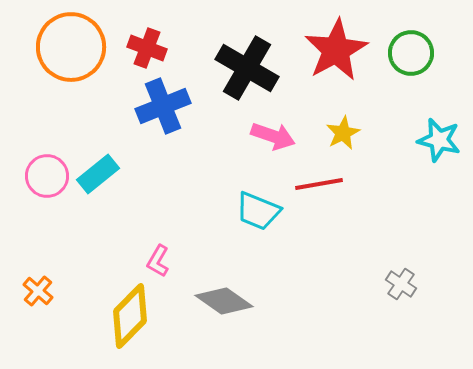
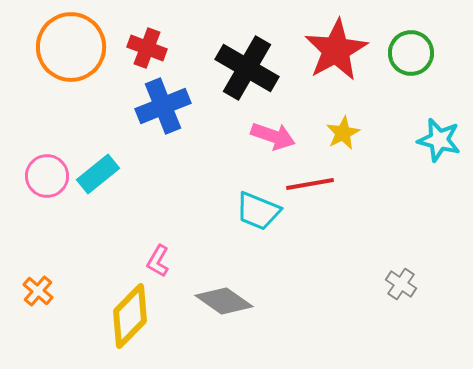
red line: moved 9 px left
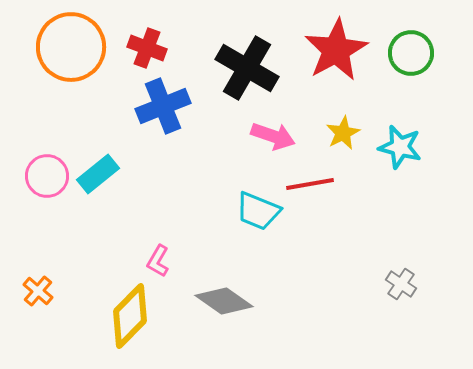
cyan star: moved 39 px left, 7 px down
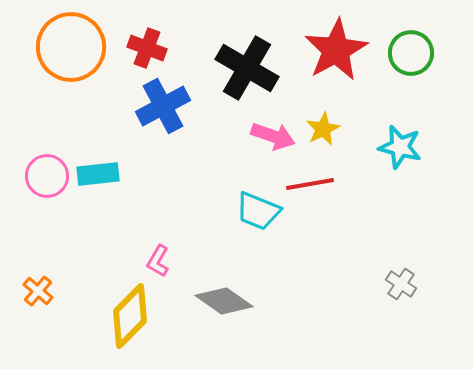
blue cross: rotated 6 degrees counterclockwise
yellow star: moved 20 px left, 4 px up
cyan rectangle: rotated 33 degrees clockwise
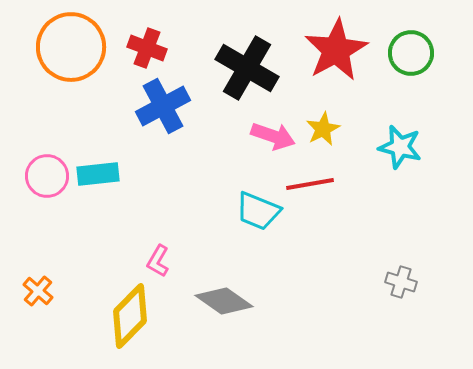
gray cross: moved 2 px up; rotated 16 degrees counterclockwise
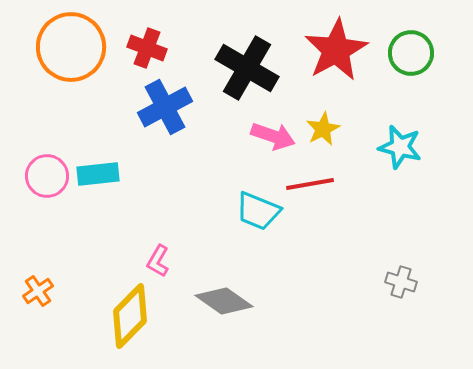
blue cross: moved 2 px right, 1 px down
orange cross: rotated 16 degrees clockwise
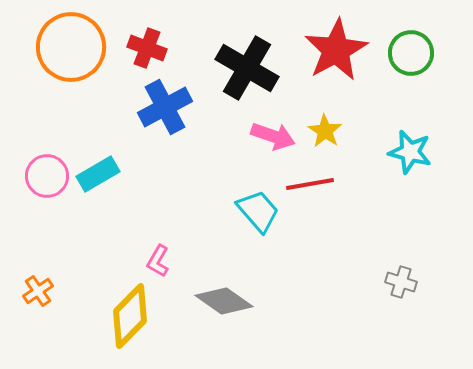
yellow star: moved 2 px right, 2 px down; rotated 12 degrees counterclockwise
cyan star: moved 10 px right, 5 px down
cyan rectangle: rotated 24 degrees counterclockwise
cyan trapezoid: rotated 153 degrees counterclockwise
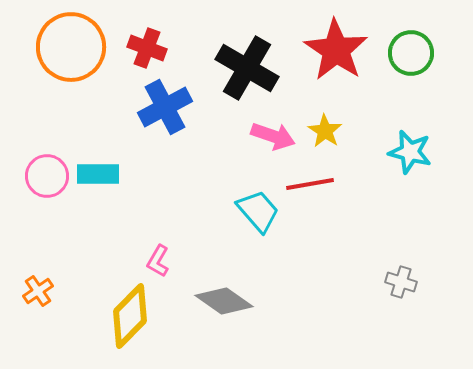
red star: rotated 10 degrees counterclockwise
cyan rectangle: rotated 30 degrees clockwise
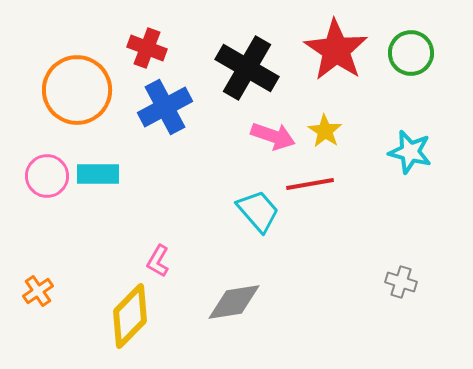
orange circle: moved 6 px right, 43 px down
gray diamond: moved 10 px right, 1 px down; rotated 44 degrees counterclockwise
